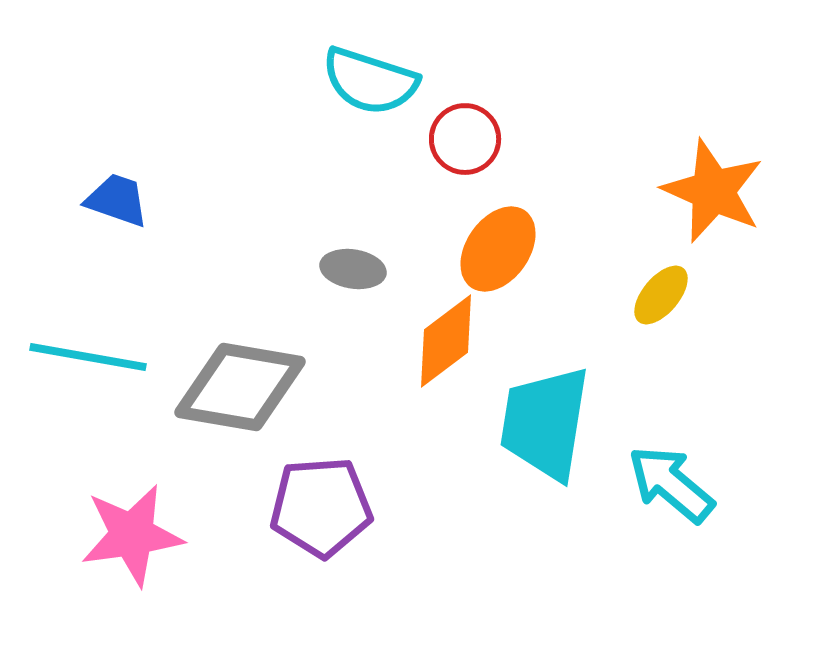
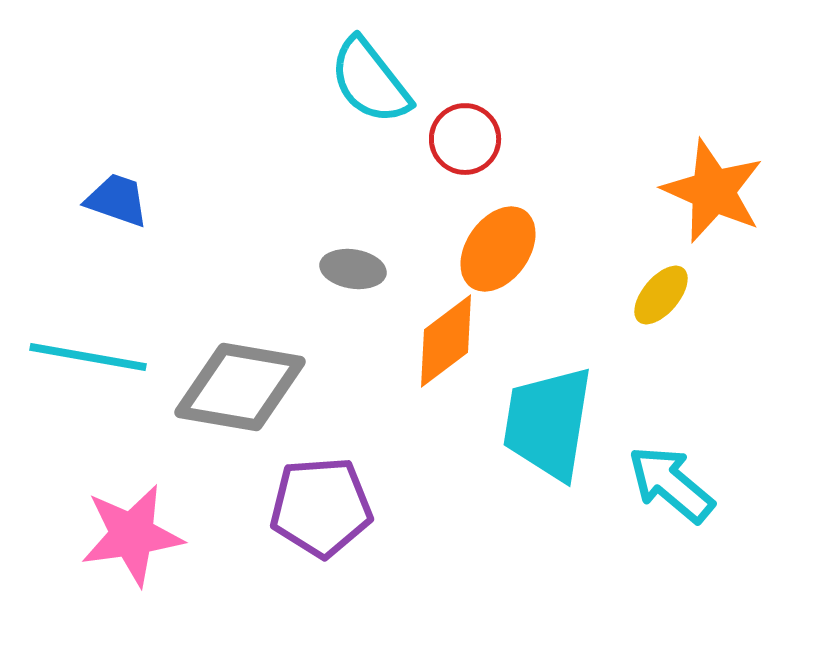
cyan semicircle: rotated 34 degrees clockwise
cyan trapezoid: moved 3 px right
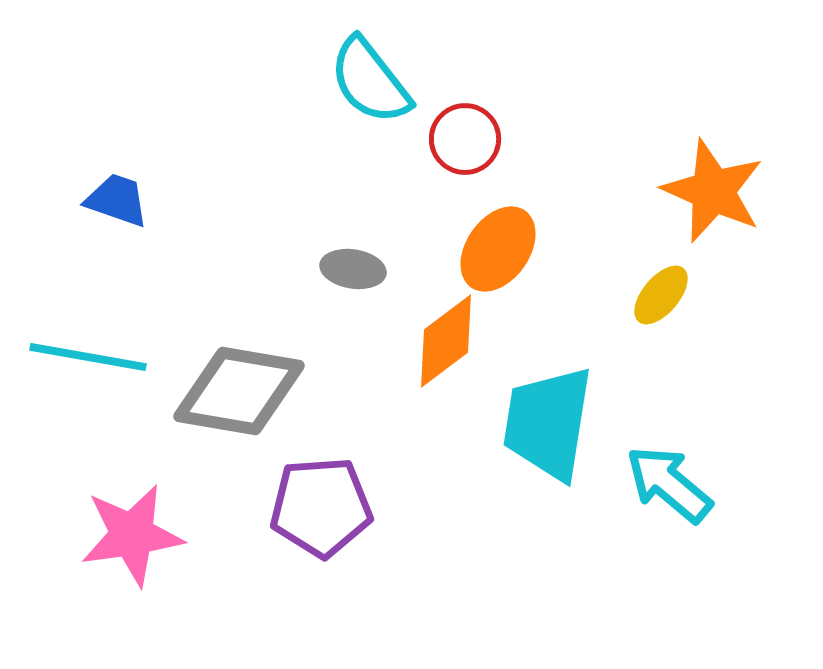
gray diamond: moved 1 px left, 4 px down
cyan arrow: moved 2 px left
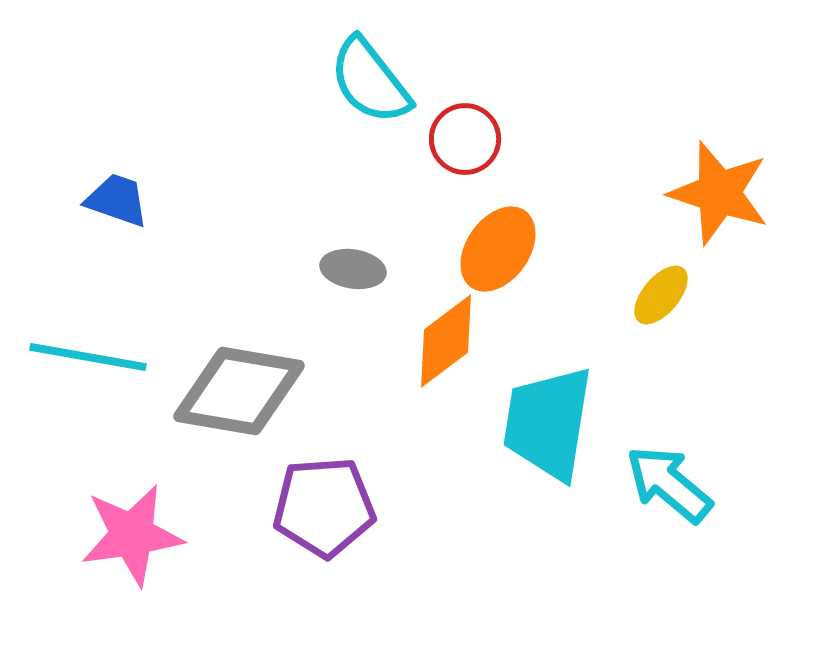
orange star: moved 6 px right, 2 px down; rotated 6 degrees counterclockwise
purple pentagon: moved 3 px right
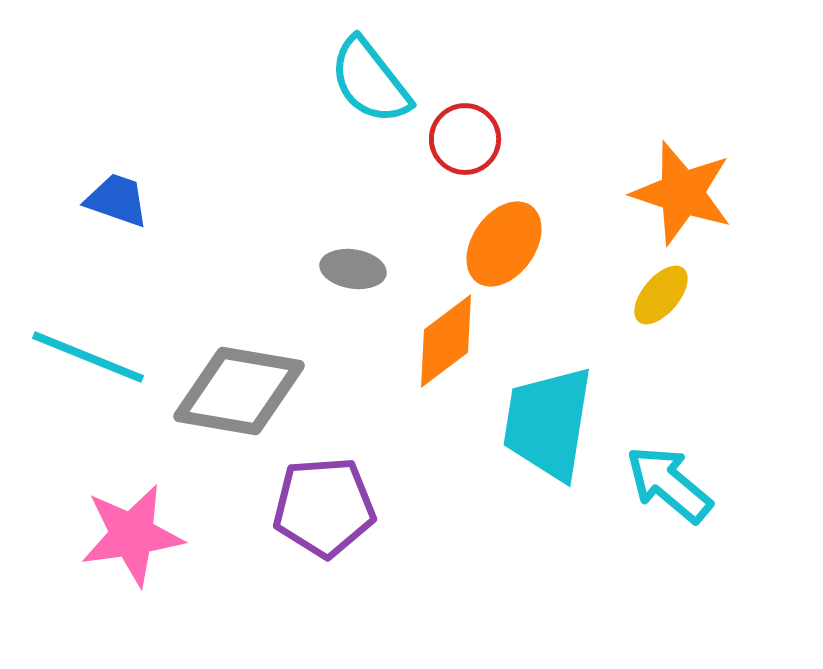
orange star: moved 37 px left
orange ellipse: moved 6 px right, 5 px up
cyan line: rotated 12 degrees clockwise
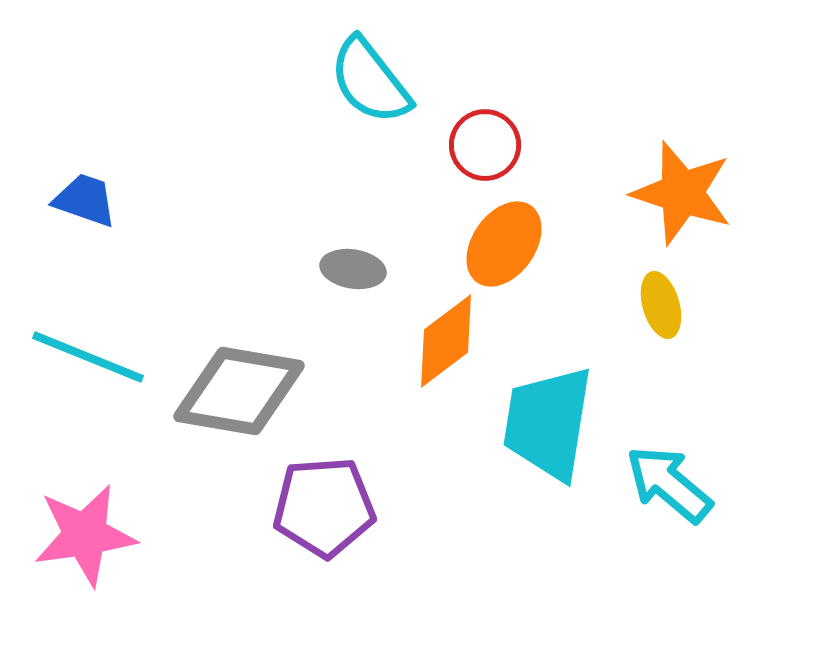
red circle: moved 20 px right, 6 px down
blue trapezoid: moved 32 px left
yellow ellipse: moved 10 px down; rotated 56 degrees counterclockwise
pink star: moved 47 px left
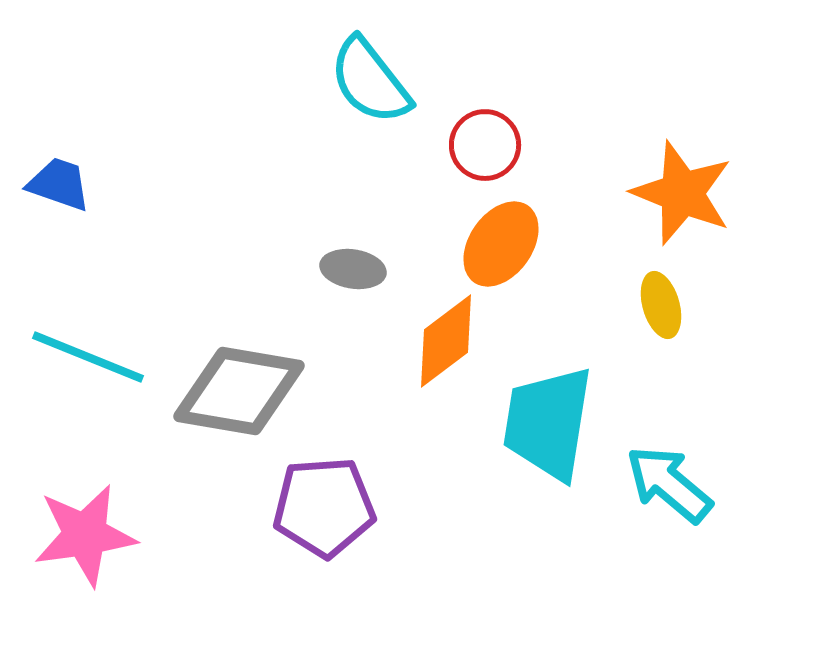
orange star: rotated 4 degrees clockwise
blue trapezoid: moved 26 px left, 16 px up
orange ellipse: moved 3 px left
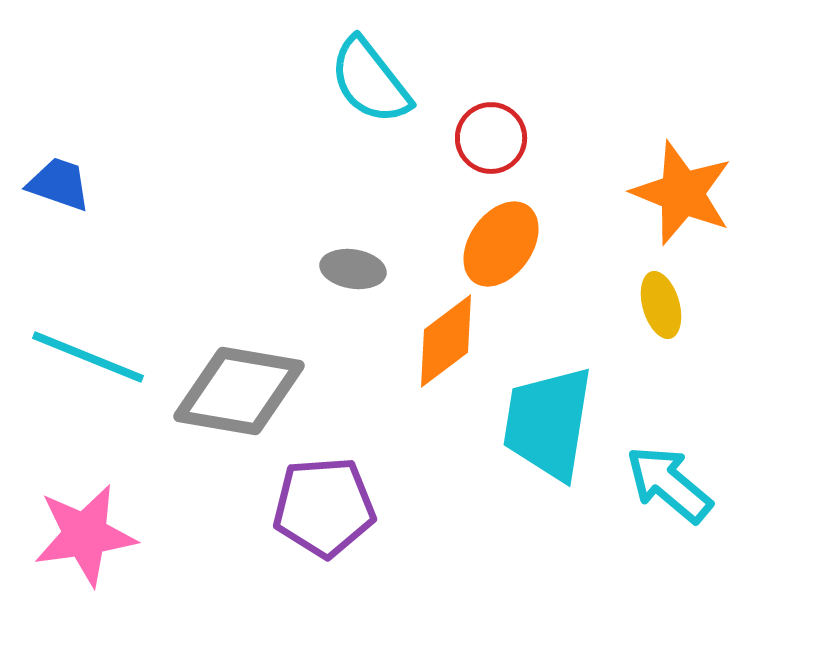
red circle: moved 6 px right, 7 px up
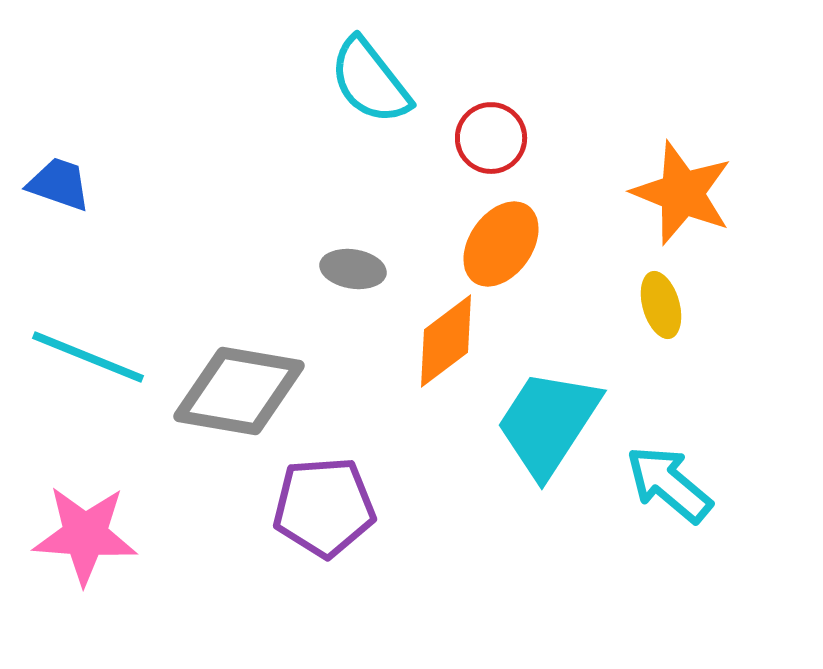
cyan trapezoid: rotated 24 degrees clockwise
pink star: rotated 12 degrees clockwise
